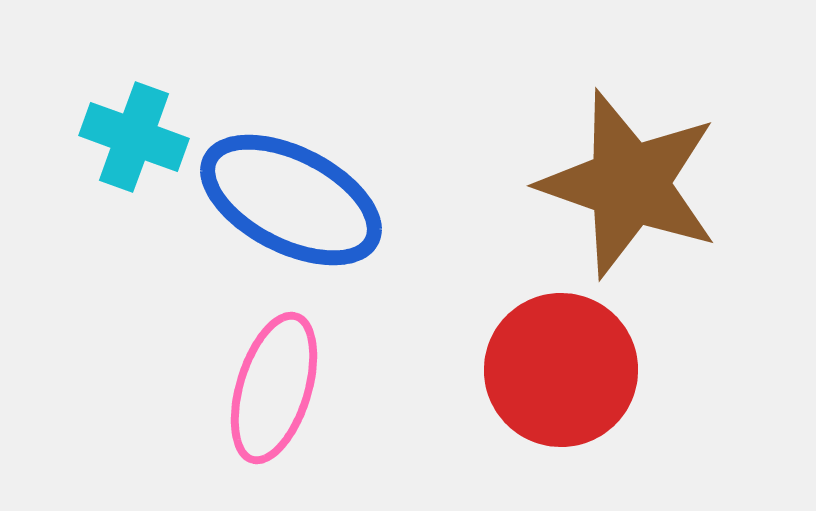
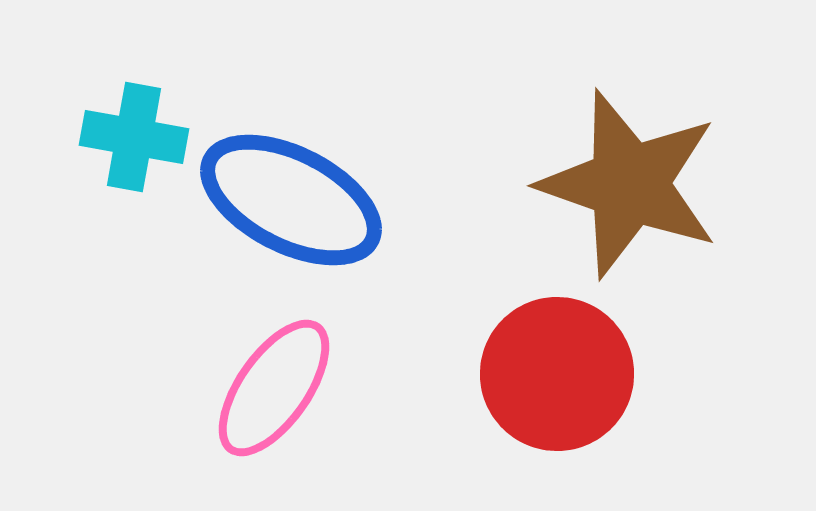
cyan cross: rotated 10 degrees counterclockwise
red circle: moved 4 px left, 4 px down
pink ellipse: rotated 18 degrees clockwise
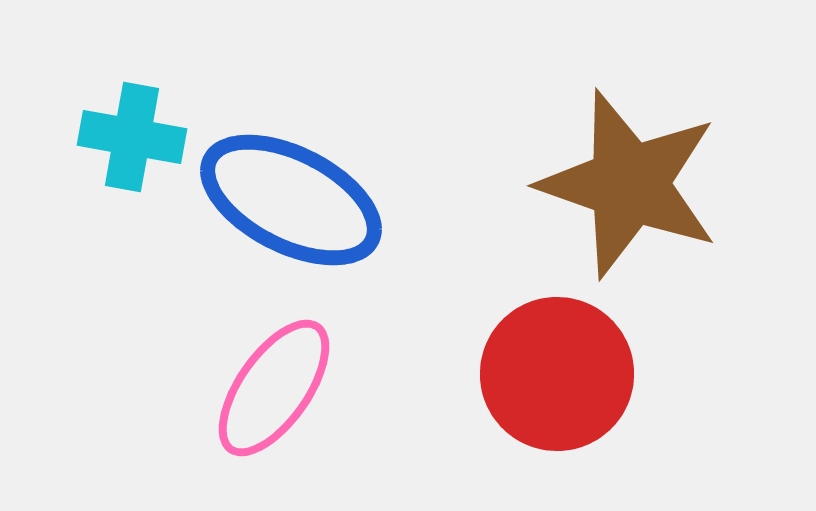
cyan cross: moved 2 px left
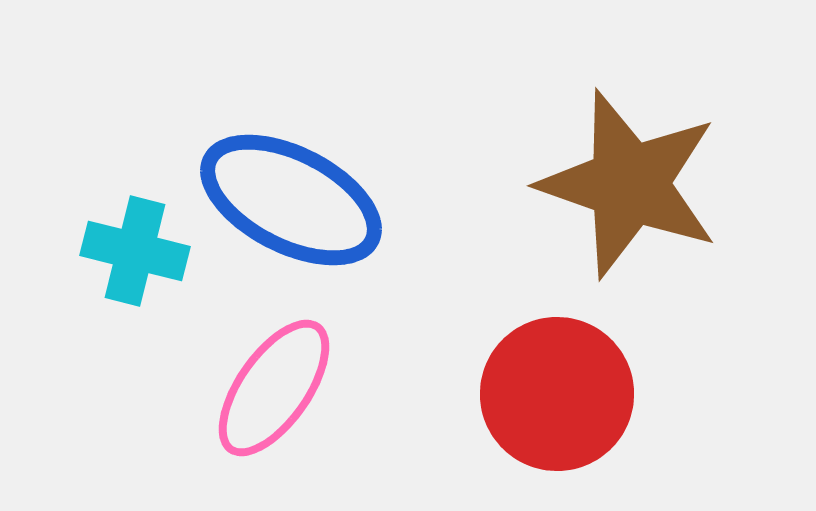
cyan cross: moved 3 px right, 114 px down; rotated 4 degrees clockwise
red circle: moved 20 px down
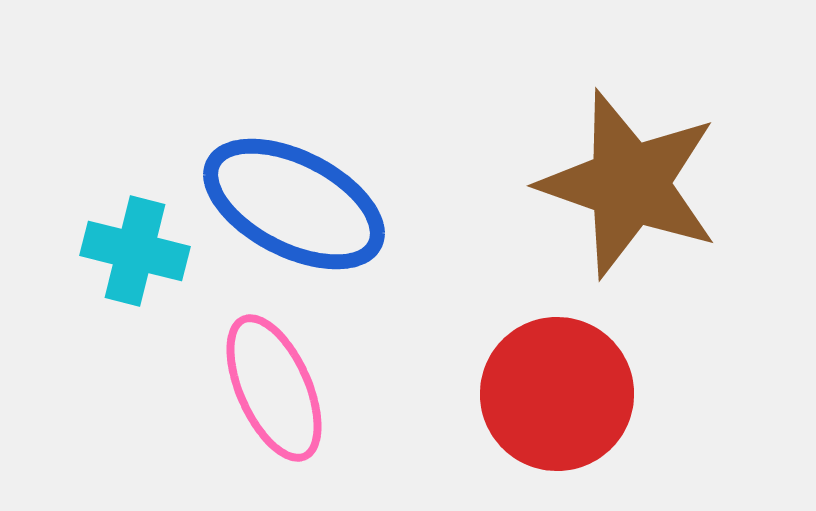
blue ellipse: moved 3 px right, 4 px down
pink ellipse: rotated 59 degrees counterclockwise
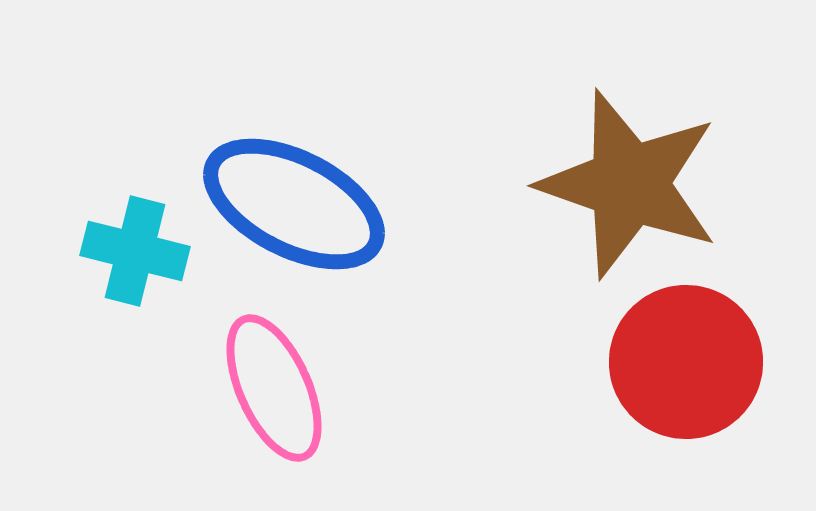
red circle: moved 129 px right, 32 px up
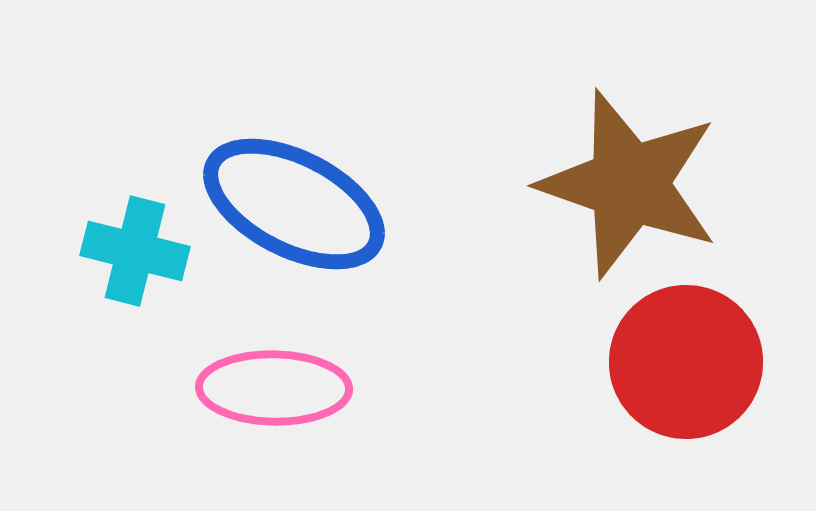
pink ellipse: rotated 65 degrees counterclockwise
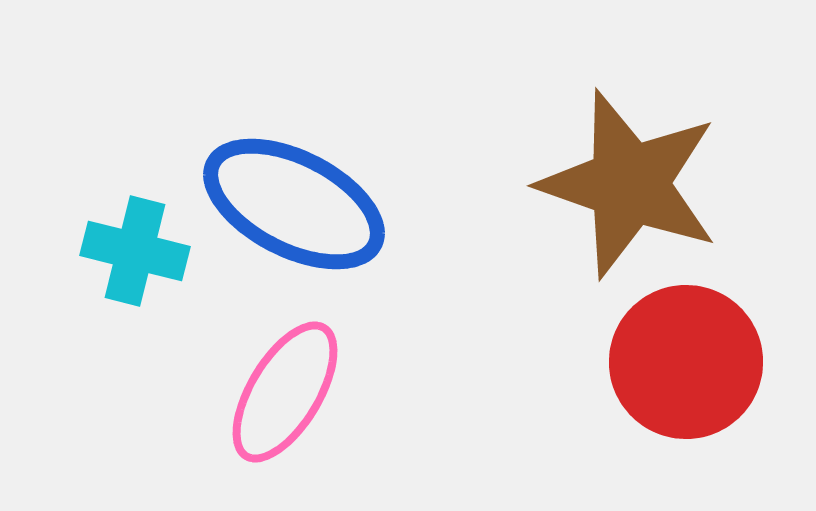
pink ellipse: moved 11 px right, 4 px down; rotated 60 degrees counterclockwise
